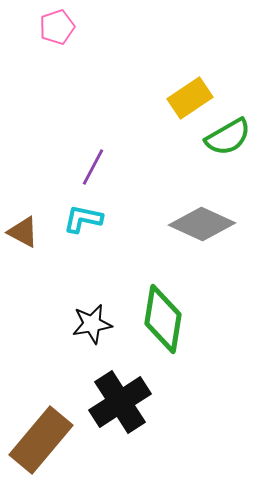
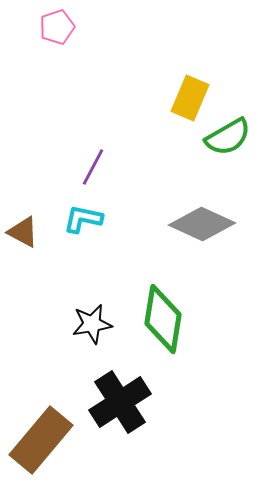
yellow rectangle: rotated 33 degrees counterclockwise
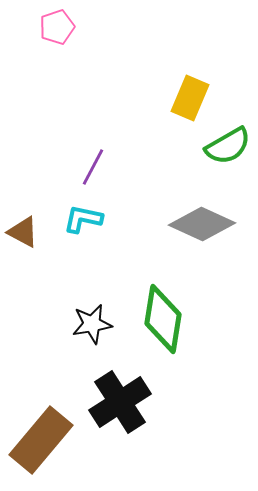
green semicircle: moved 9 px down
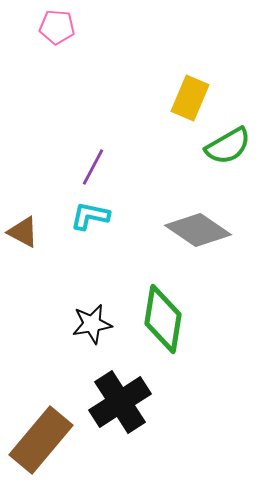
pink pentagon: rotated 24 degrees clockwise
cyan L-shape: moved 7 px right, 3 px up
gray diamond: moved 4 px left, 6 px down; rotated 10 degrees clockwise
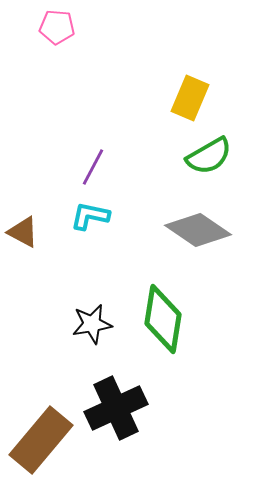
green semicircle: moved 19 px left, 10 px down
black cross: moved 4 px left, 6 px down; rotated 8 degrees clockwise
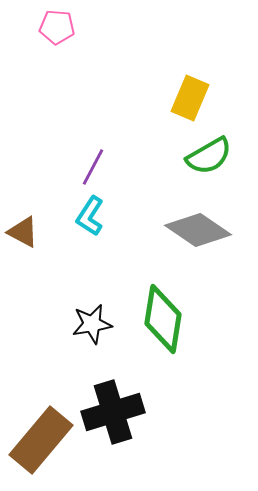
cyan L-shape: rotated 69 degrees counterclockwise
black cross: moved 3 px left, 4 px down; rotated 8 degrees clockwise
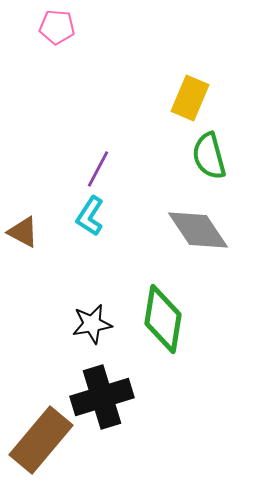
green semicircle: rotated 105 degrees clockwise
purple line: moved 5 px right, 2 px down
gray diamond: rotated 22 degrees clockwise
black cross: moved 11 px left, 15 px up
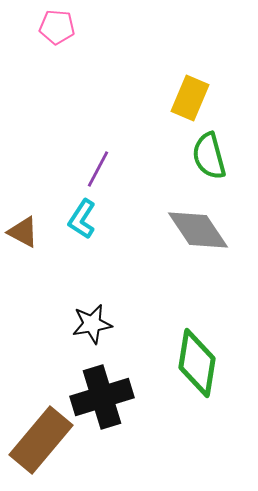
cyan L-shape: moved 8 px left, 3 px down
green diamond: moved 34 px right, 44 px down
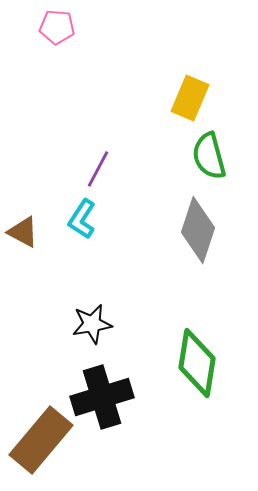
gray diamond: rotated 52 degrees clockwise
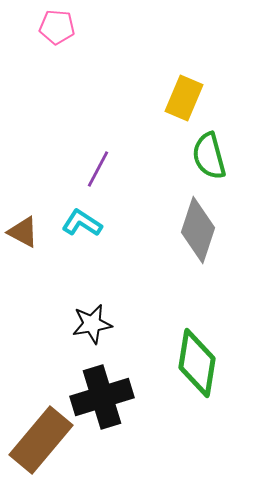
yellow rectangle: moved 6 px left
cyan L-shape: moved 4 px down; rotated 90 degrees clockwise
